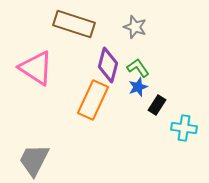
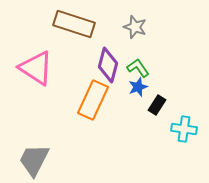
cyan cross: moved 1 px down
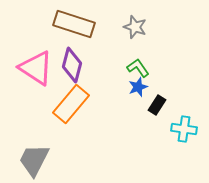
purple diamond: moved 36 px left
orange rectangle: moved 22 px left, 4 px down; rotated 15 degrees clockwise
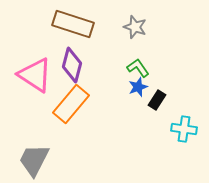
brown rectangle: moved 1 px left
pink triangle: moved 1 px left, 7 px down
black rectangle: moved 5 px up
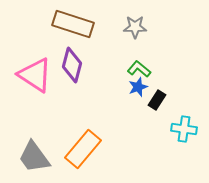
gray star: rotated 20 degrees counterclockwise
green L-shape: moved 1 px right, 1 px down; rotated 15 degrees counterclockwise
orange rectangle: moved 12 px right, 45 px down
gray trapezoid: moved 3 px up; rotated 63 degrees counterclockwise
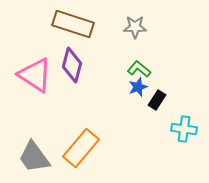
orange rectangle: moved 2 px left, 1 px up
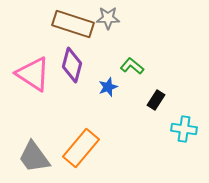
gray star: moved 27 px left, 9 px up
green L-shape: moved 7 px left, 3 px up
pink triangle: moved 2 px left, 1 px up
blue star: moved 30 px left
black rectangle: moved 1 px left
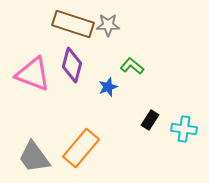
gray star: moved 7 px down
pink triangle: rotated 12 degrees counterclockwise
black rectangle: moved 6 px left, 20 px down
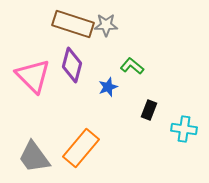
gray star: moved 2 px left
pink triangle: moved 2 px down; rotated 24 degrees clockwise
black rectangle: moved 1 px left, 10 px up; rotated 12 degrees counterclockwise
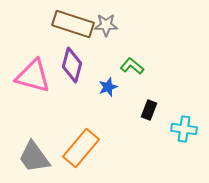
pink triangle: rotated 30 degrees counterclockwise
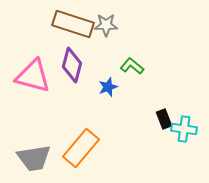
black rectangle: moved 15 px right, 9 px down; rotated 42 degrees counterclockwise
gray trapezoid: moved 1 px down; rotated 63 degrees counterclockwise
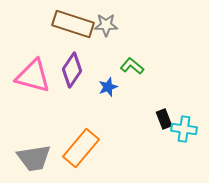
purple diamond: moved 5 px down; rotated 20 degrees clockwise
